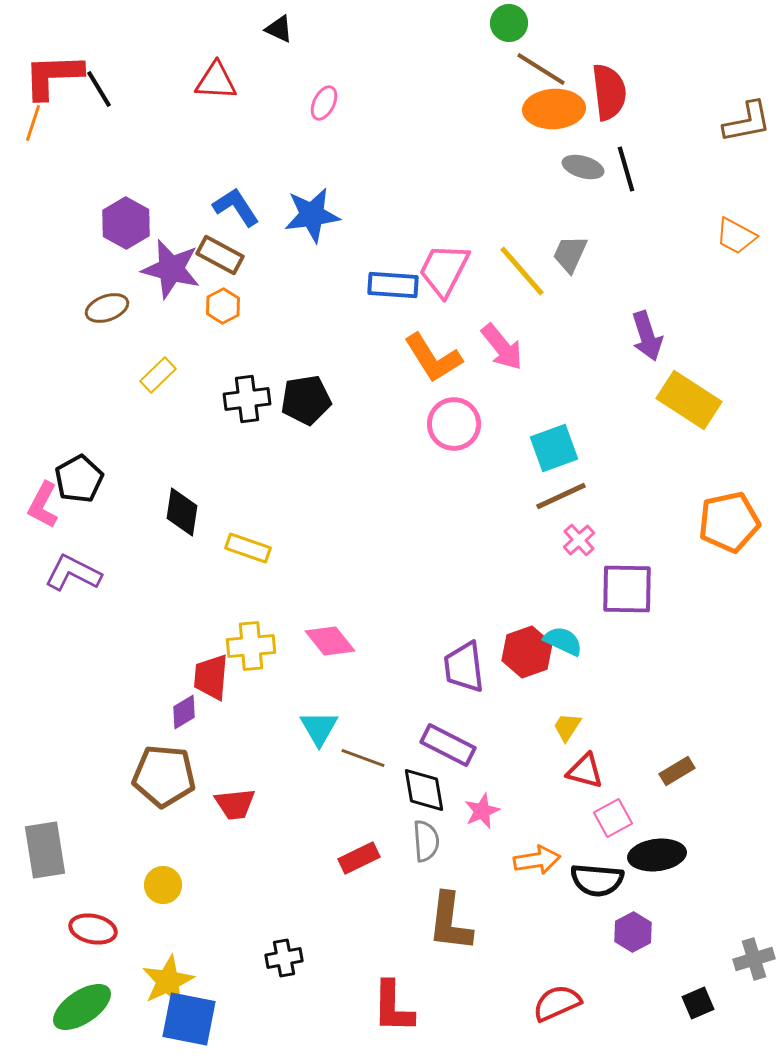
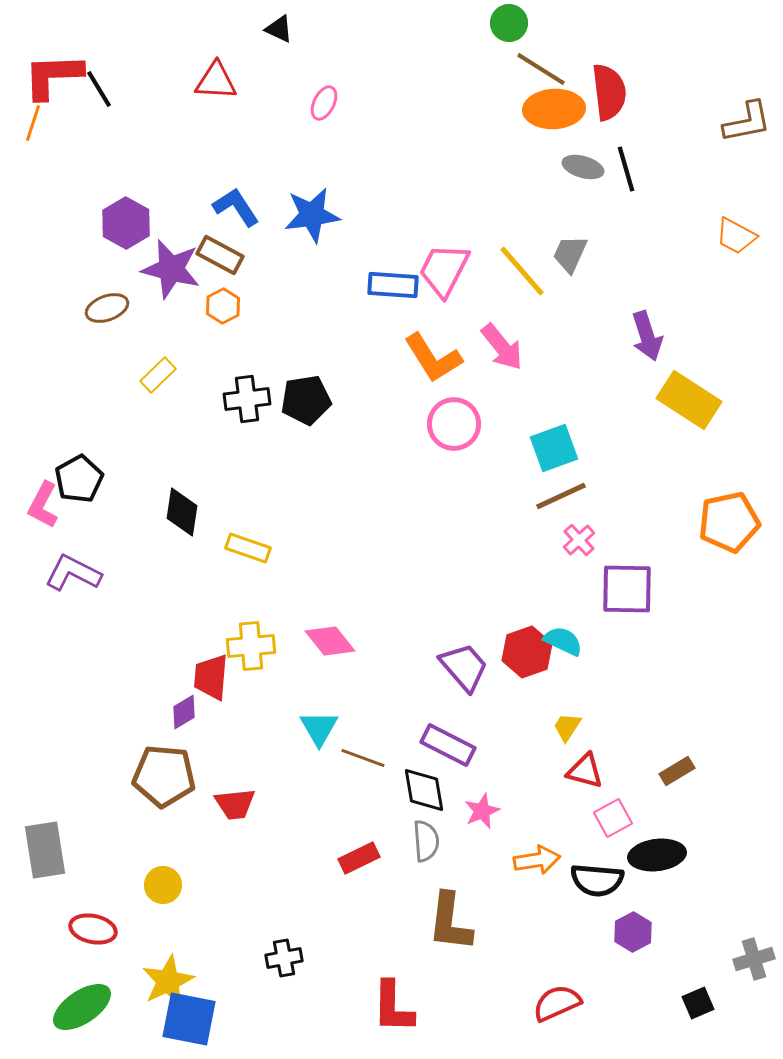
purple trapezoid at (464, 667): rotated 146 degrees clockwise
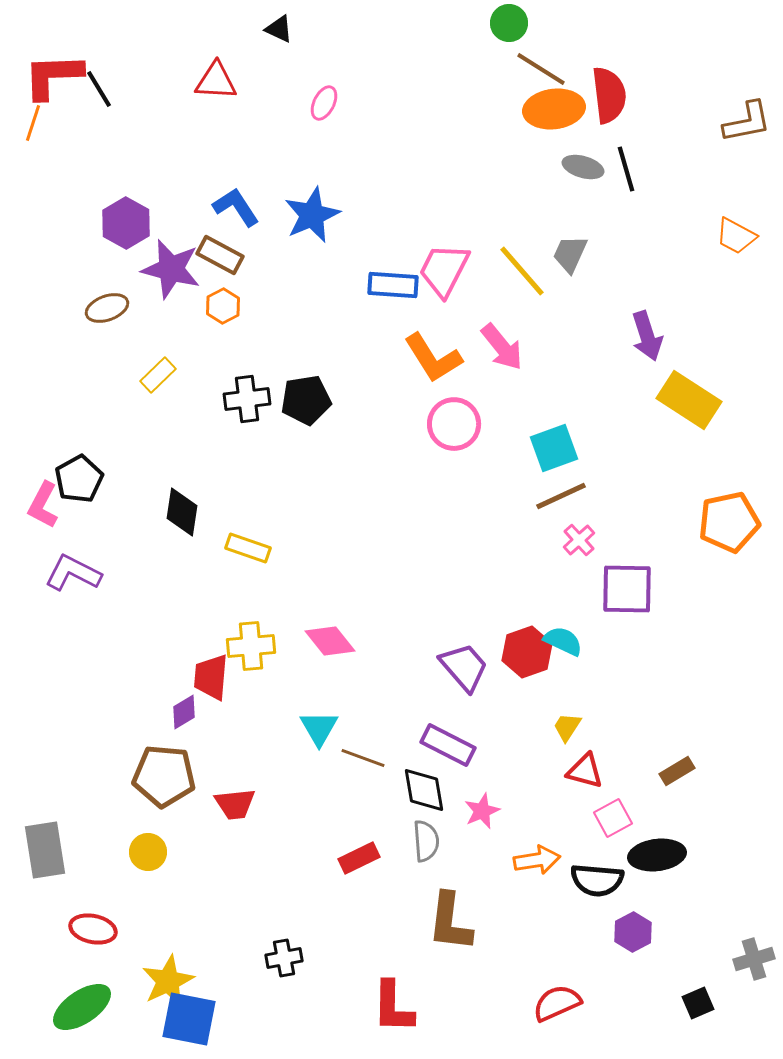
red semicircle at (609, 92): moved 3 px down
orange ellipse at (554, 109): rotated 4 degrees counterclockwise
blue star at (312, 215): rotated 16 degrees counterclockwise
yellow circle at (163, 885): moved 15 px left, 33 px up
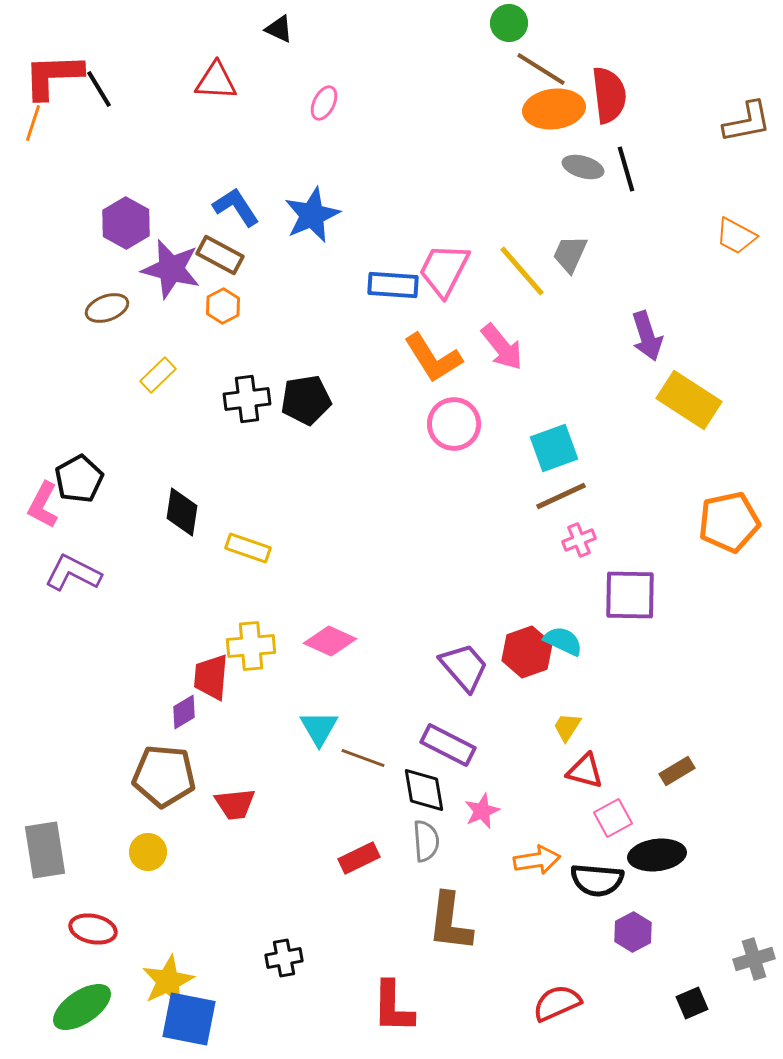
pink cross at (579, 540): rotated 20 degrees clockwise
purple square at (627, 589): moved 3 px right, 6 px down
pink diamond at (330, 641): rotated 27 degrees counterclockwise
black square at (698, 1003): moved 6 px left
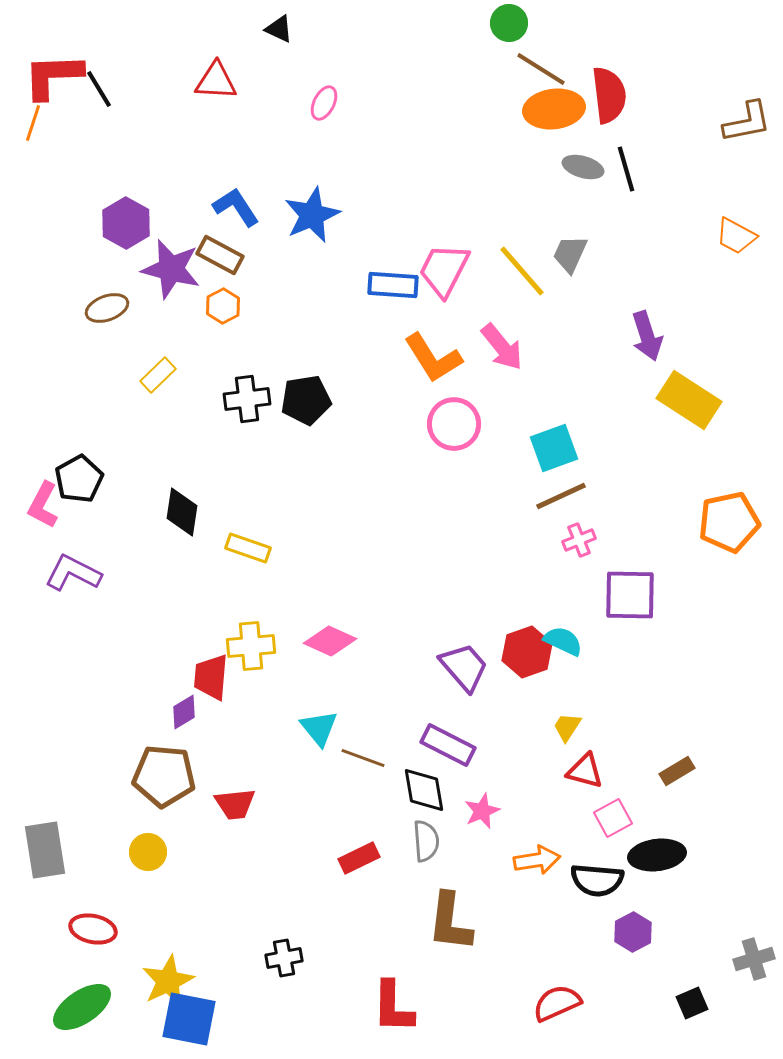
cyan triangle at (319, 728): rotated 9 degrees counterclockwise
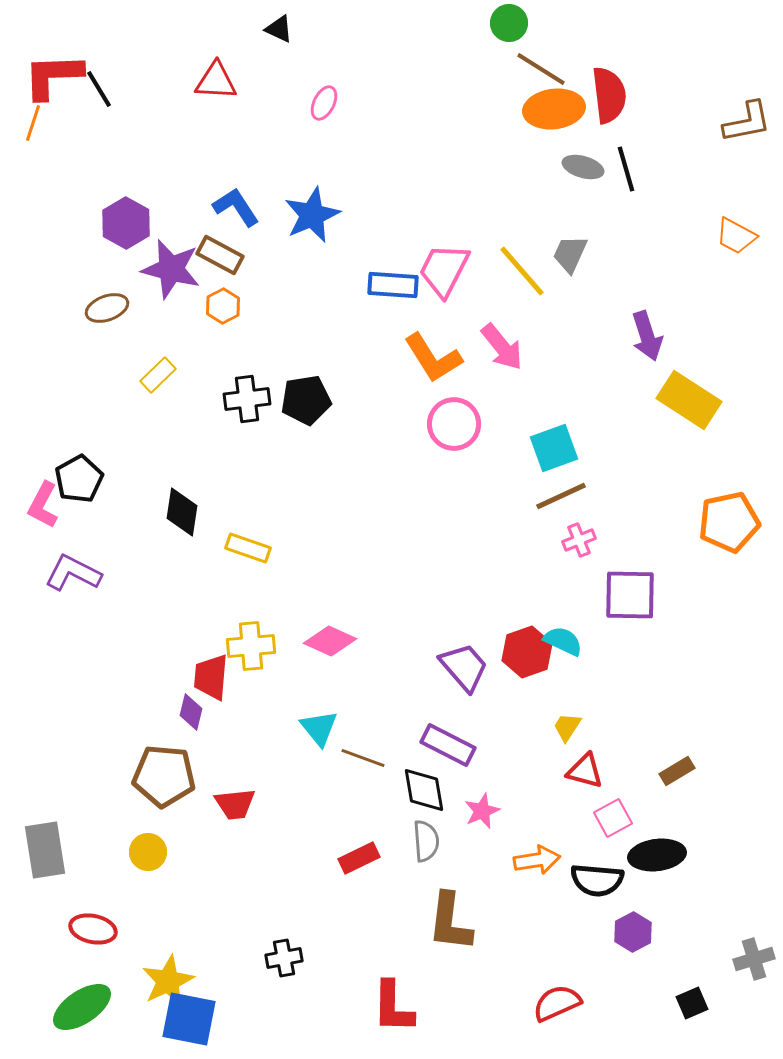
purple diamond at (184, 712): moved 7 px right; rotated 45 degrees counterclockwise
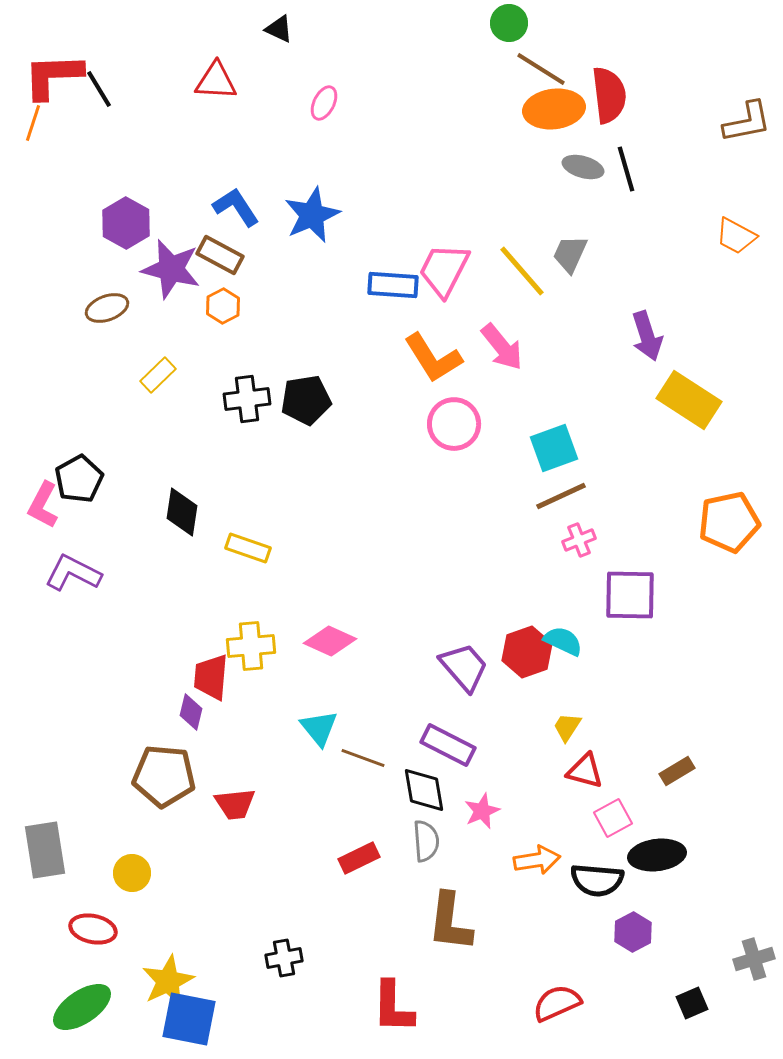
yellow circle at (148, 852): moved 16 px left, 21 px down
